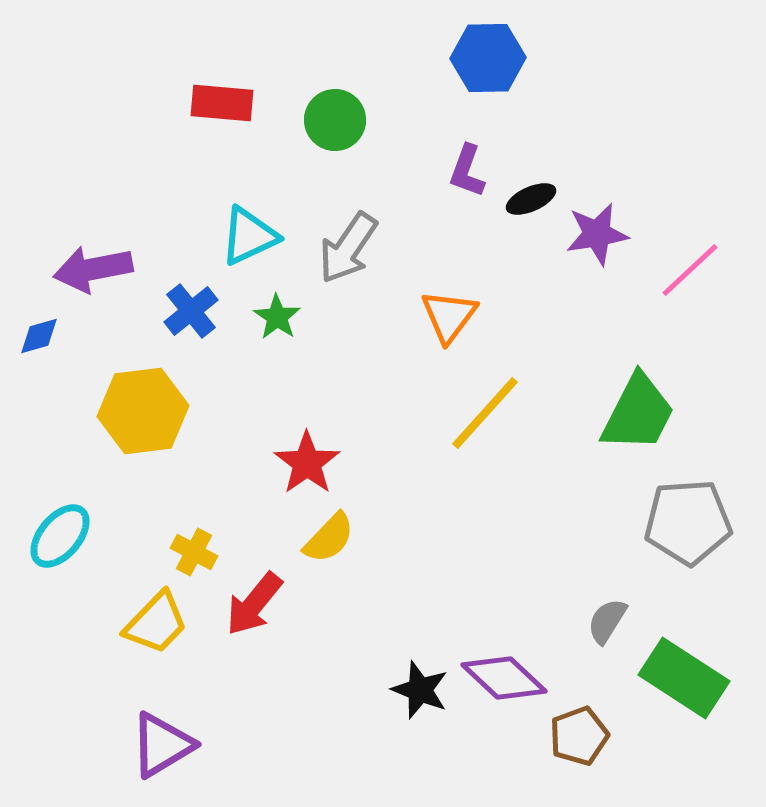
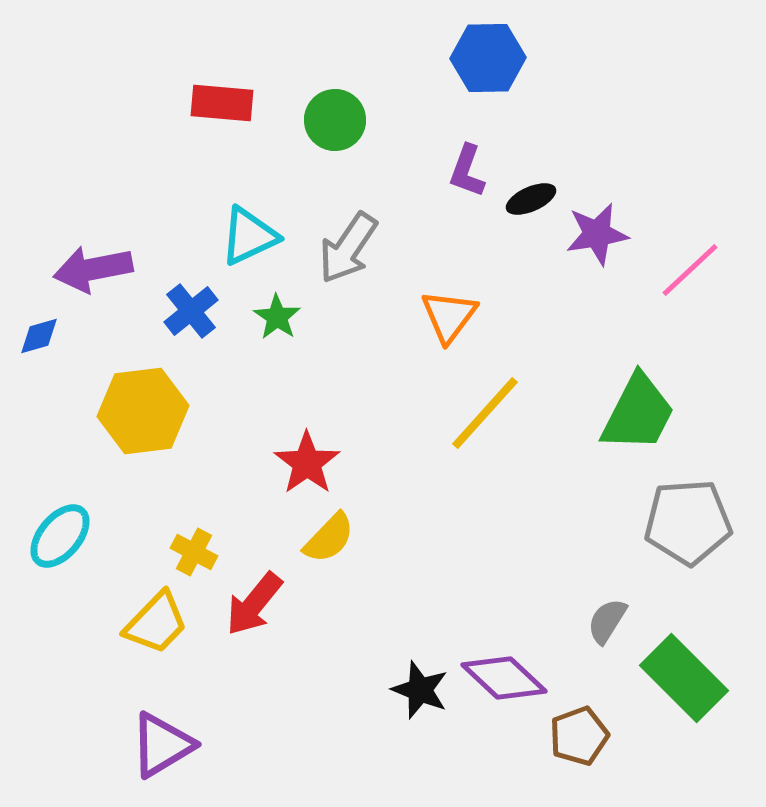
green rectangle: rotated 12 degrees clockwise
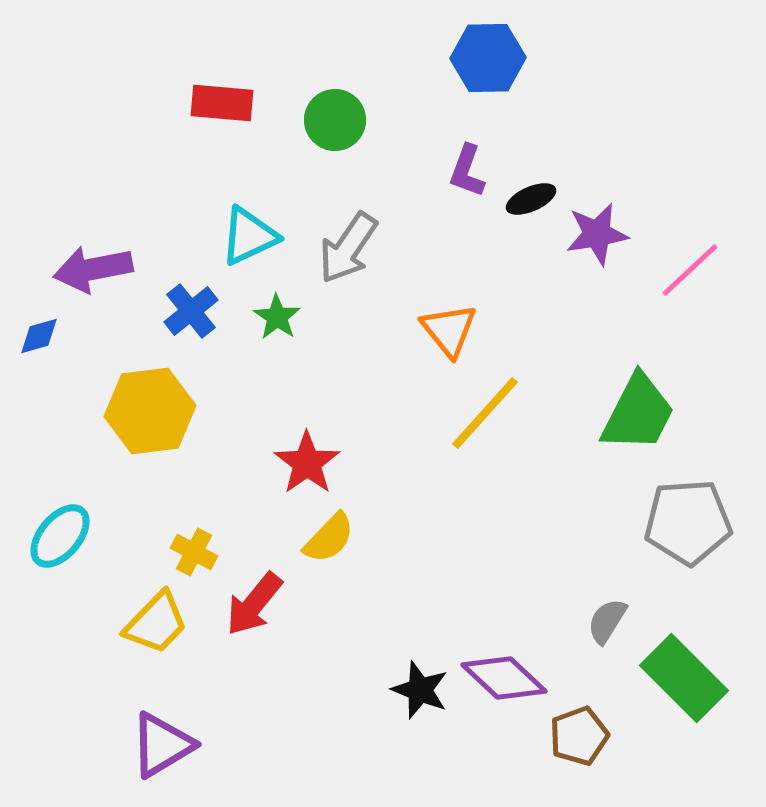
orange triangle: moved 14 px down; rotated 16 degrees counterclockwise
yellow hexagon: moved 7 px right
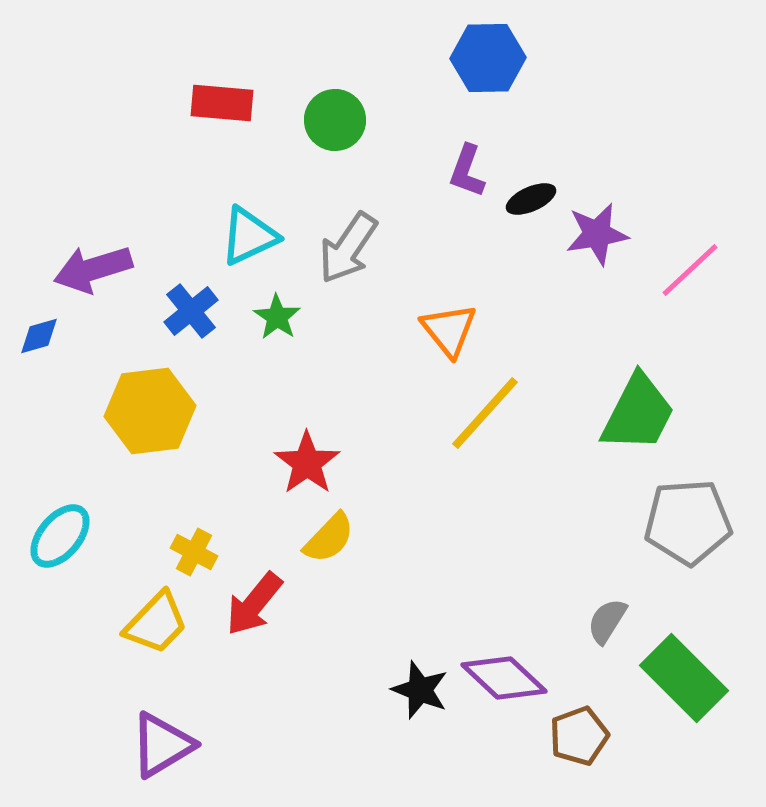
purple arrow: rotated 6 degrees counterclockwise
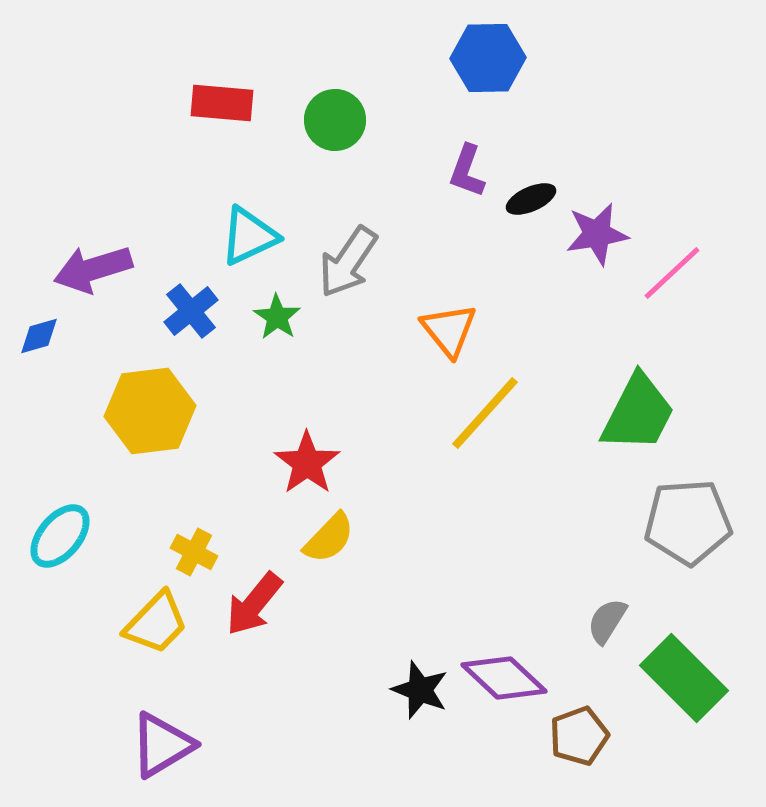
gray arrow: moved 14 px down
pink line: moved 18 px left, 3 px down
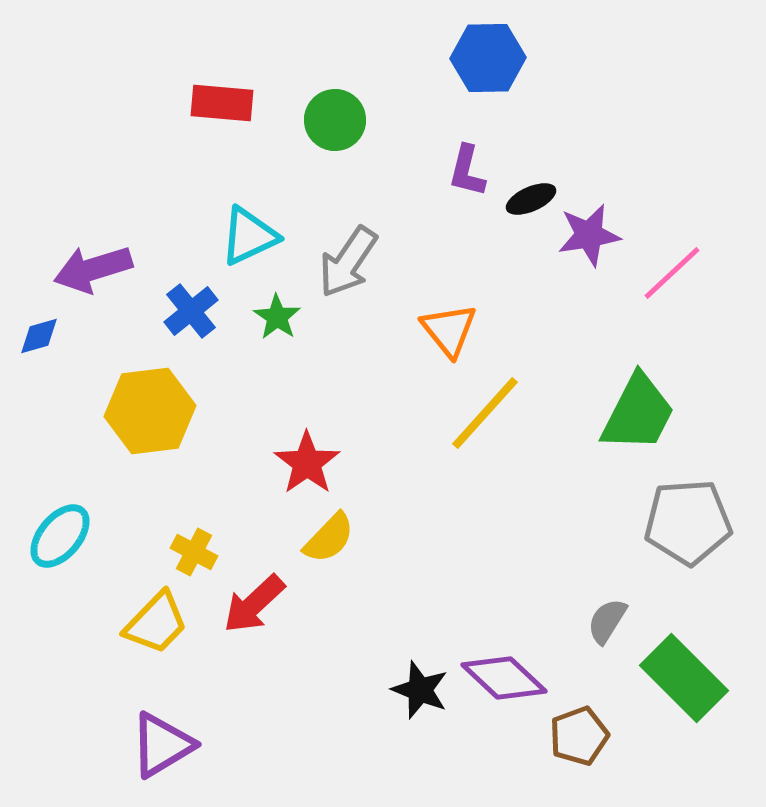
purple L-shape: rotated 6 degrees counterclockwise
purple star: moved 8 px left, 1 px down
red arrow: rotated 8 degrees clockwise
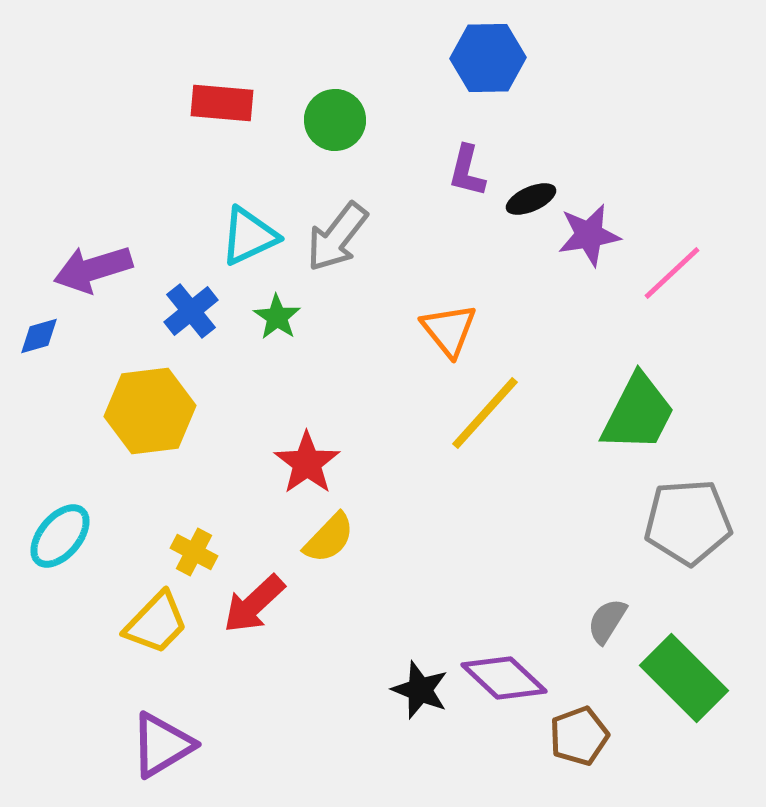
gray arrow: moved 11 px left, 25 px up; rotated 4 degrees clockwise
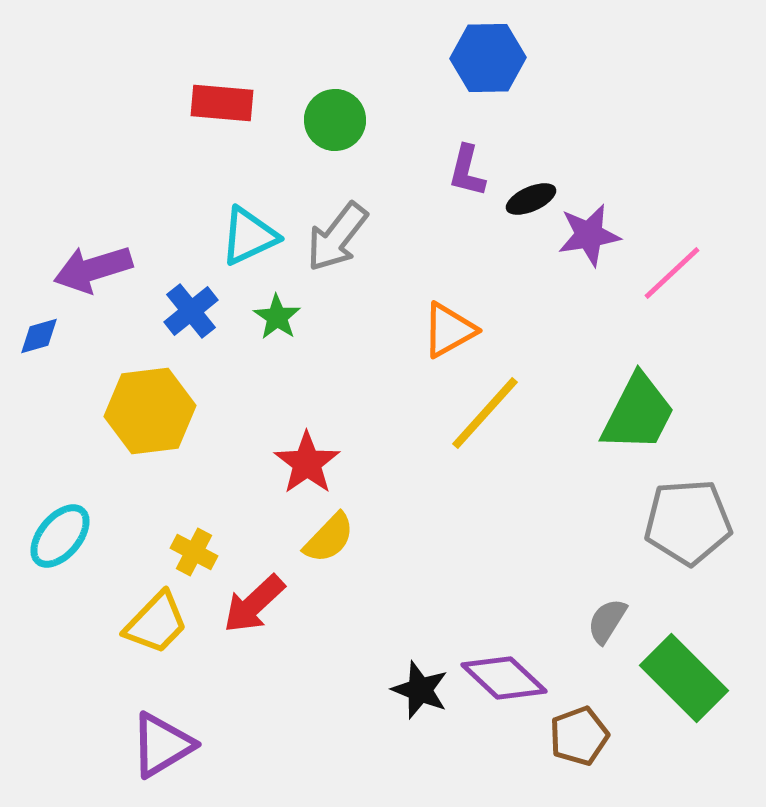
orange triangle: rotated 40 degrees clockwise
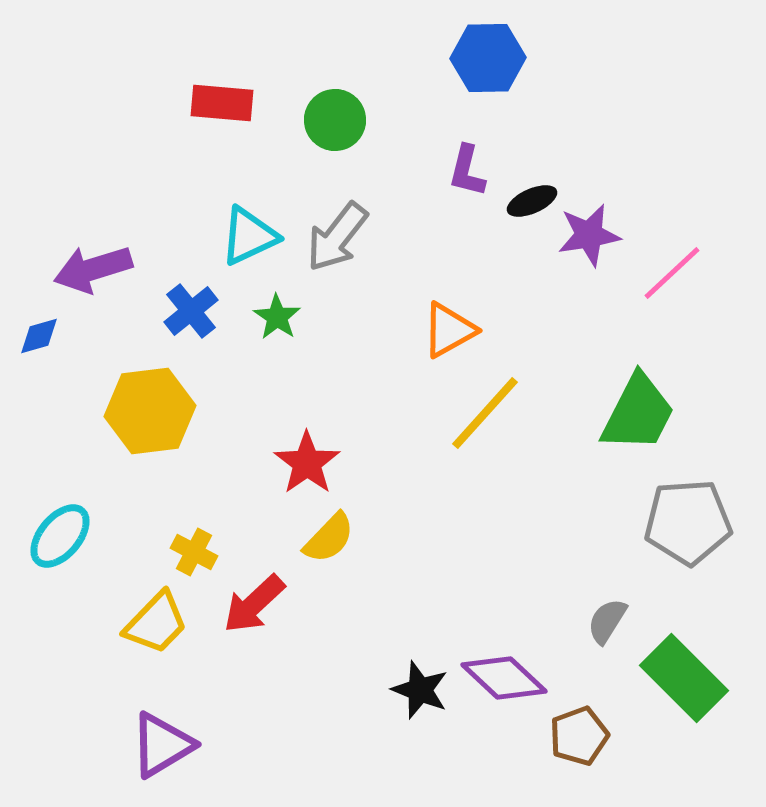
black ellipse: moved 1 px right, 2 px down
